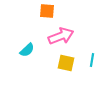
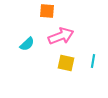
cyan semicircle: moved 6 px up
cyan line: moved 1 px right, 1 px down
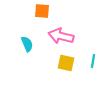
orange square: moved 5 px left
pink arrow: rotated 145 degrees counterclockwise
cyan semicircle: rotated 70 degrees counterclockwise
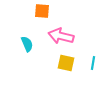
cyan line: moved 2 px down
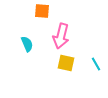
pink arrow: rotated 90 degrees counterclockwise
cyan line: moved 3 px right, 1 px down; rotated 40 degrees counterclockwise
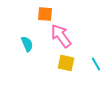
orange square: moved 3 px right, 3 px down
pink arrow: rotated 130 degrees clockwise
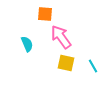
pink arrow: moved 1 px down
cyan line: moved 3 px left, 2 px down
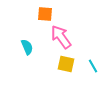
cyan semicircle: moved 3 px down
yellow square: moved 1 px down
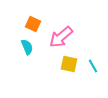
orange square: moved 12 px left, 10 px down; rotated 21 degrees clockwise
pink arrow: rotated 95 degrees counterclockwise
yellow square: moved 3 px right
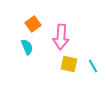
orange square: rotated 28 degrees clockwise
pink arrow: rotated 45 degrees counterclockwise
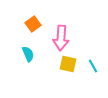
pink arrow: moved 1 px down
cyan semicircle: moved 1 px right, 7 px down
yellow square: moved 1 px left
